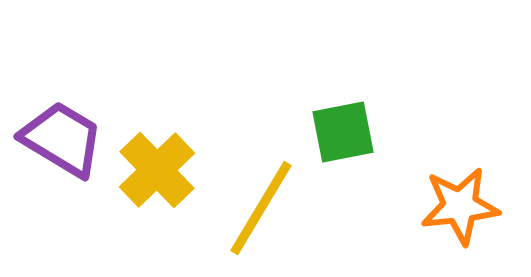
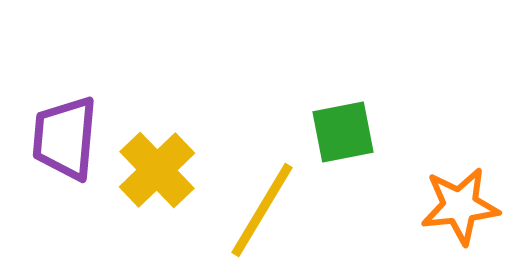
purple trapezoid: moved 3 px right, 1 px up; rotated 116 degrees counterclockwise
yellow line: moved 1 px right, 2 px down
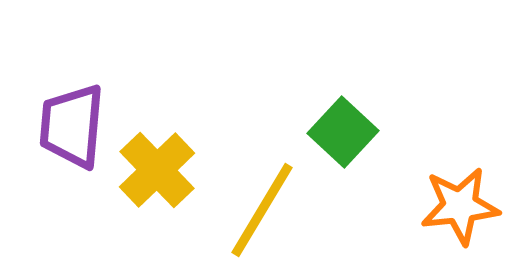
green square: rotated 36 degrees counterclockwise
purple trapezoid: moved 7 px right, 12 px up
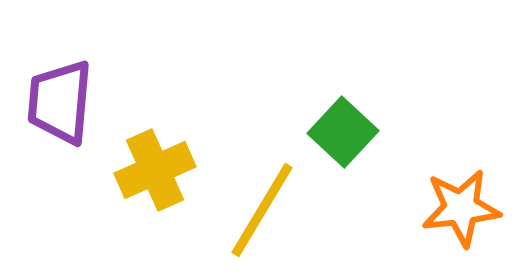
purple trapezoid: moved 12 px left, 24 px up
yellow cross: moved 2 px left; rotated 20 degrees clockwise
orange star: moved 1 px right, 2 px down
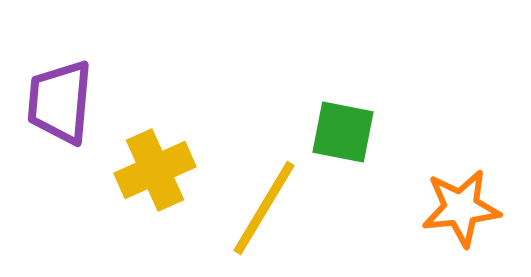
green square: rotated 32 degrees counterclockwise
yellow line: moved 2 px right, 2 px up
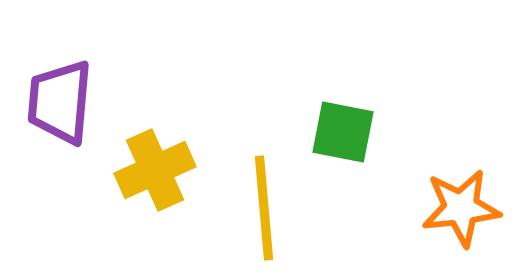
yellow line: rotated 36 degrees counterclockwise
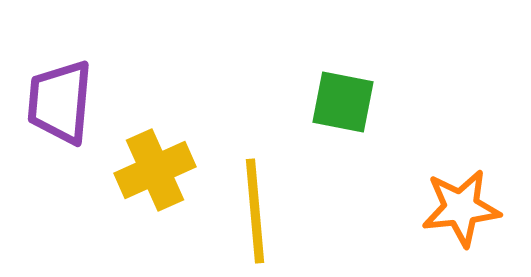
green square: moved 30 px up
yellow line: moved 9 px left, 3 px down
